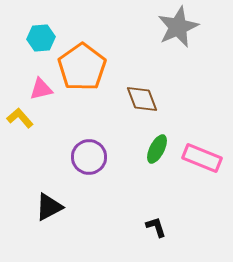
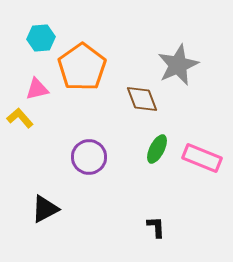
gray star: moved 38 px down
pink triangle: moved 4 px left
black triangle: moved 4 px left, 2 px down
black L-shape: rotated 15 degrees clockwise
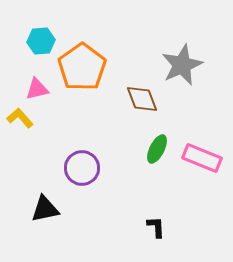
cyan hexagon: moved 3 px down
gray star: moved 4 px right
purple circle: moved 7 px left, 11 px down
black triangle: rotated 16 degrees clockwise
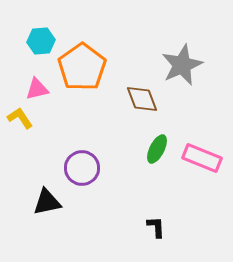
yellow L-shape: rotated 8 degrees clockwise
black triangle: moved 2 px right, 7 px up
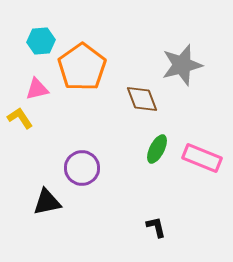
gray star: rotated 9 degrees clockwise
black L-shape: rotated 10 degrees counterclockwise
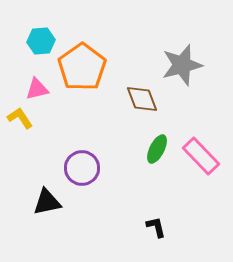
pink rectangle: moved 1 px left, 2 px up; rotated 24 degrees clockwise
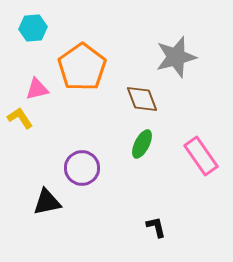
cyan hexagon: moved 8 px left, 13 px up
gray star: moved 6 px left, 8 px up
green ellipse: moved 15 px left, 5 px up
pink rectangle: rotated 9 degrees clockwise
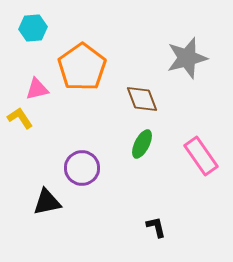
gray star: moved 11 px right, 1 px down
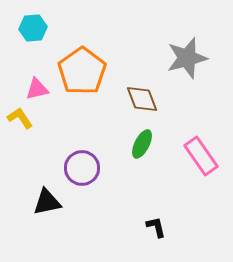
orange pentagon: moved 4 px down
